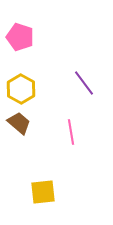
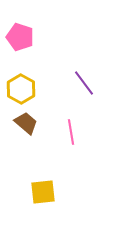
brown trapezoid: moved 7 px right
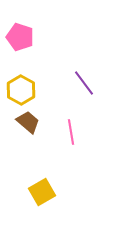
yellow hexagon: moved 1 px down
brown trapezoid: moved 2 px right, 1 px up
yellow square: moved 1 px left; rotated 24 degrees counterclockwise
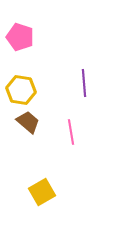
purple line: rotated 32 degrees clockwise
yellow hexagon: rotated 20 degrees counterclockwise
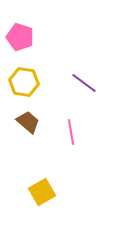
purple line: rotated 48 degrees counterclockwise
yellow hexagon: moved 3 px right, 8 px up
